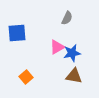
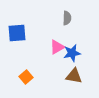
gray semicircle: rotated 24 degrees counterclockwise
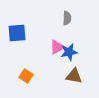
blue star: moved 3 px left, 1 px up
orange square: moved 1 px up; rotated 16 degrees counterclockwise
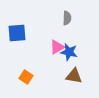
blue star: rotated 24 degrees clockwise
orange square: moved 1 px down
